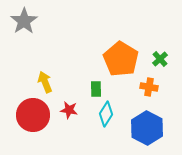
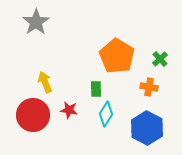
gray star: moved 12 px right, 1 px down
orange pentagon: moved 4 px left, 3 px up
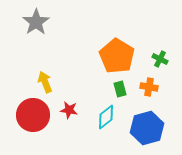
green cross: rotated 21 degrees counterclockwise
green rectangle: moved 24 px right; rotated 14 degrees counterclockwise
cyan diamond: moved 3 px down; rotated 20 degrees clockwise
blue hexagon: rotated 16 degrees clockwise
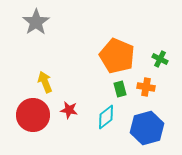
orange pentagon: rotated 8 degrees counterclockwise
orange cross: moved 3 px left
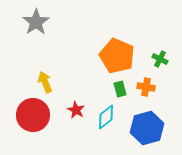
red star: moved 7 px right; rotated 18 degrees clockwise
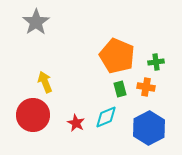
green cross: moved 4 px left, 3 px down; rotated 35 degrees counterclockwise
red star: moved 13 px down
cyan diamond: rotated 15 degrees clockwise
blue hexagon: moved 2 px right; rotated 12 degrees counterclockwise
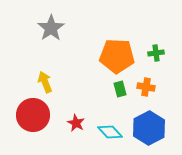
gray star: moved 15 px right, 6 px down
orange pentagon: rotated 20 degrees counterclockwise
green cross: moved 9 px up
cyan diamond: moved 4 px right, 15 px down; rotated 70 degrees clockwise
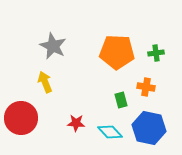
gray star: moved 2 px right, 18 px down; rotated 12 degrees counterclockwise
orange pentagon: moved 4 px up
green rectangle: moved 1 px right, 11 px down
red circle: moved 12 px left, 3 px down
red star: rotated 24 degrees counterclockwise
blue hexagon: rotated 20 degrees counterclockwise
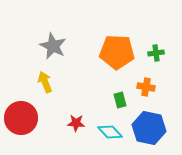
green rectangle: moved 1 px left
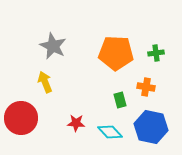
orange pentagon: moved 1 px left, 1 px down
blue hexagon: moved 2 px right, 1 px up
